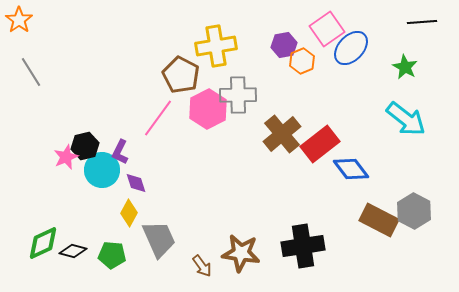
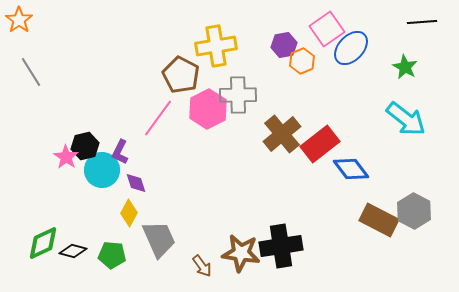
pink star: rotated 15 degrees counterclockwise
black cross: moved 22 px left
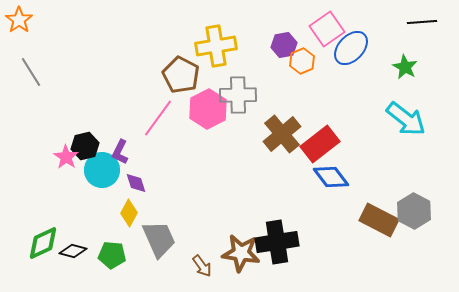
blue diamond: moved 20 px left, 8 px down
black cross: moved 4 px left, 4 px up
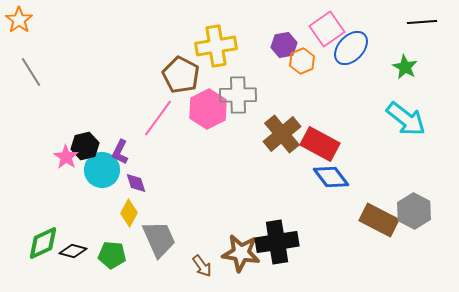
red rectangle: rotated 66 degrees clockwise
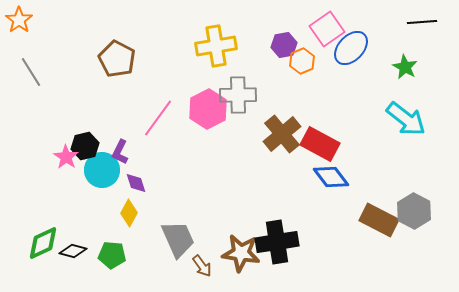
brown pentagon: moved 64 px left, 16 px up
gray trapezoid: moved 19 px right
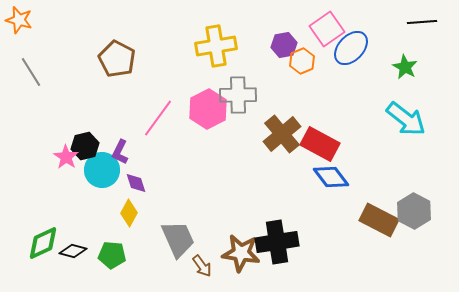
orange star: rotated 20 degrees counterclockwise
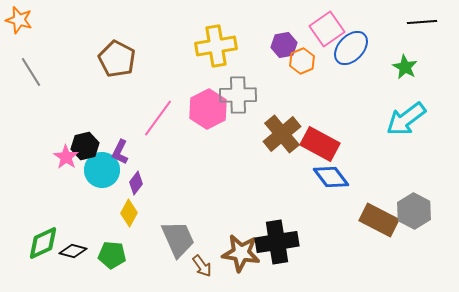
cyan arrow: rotated 105 degrees clockwise
purple diamond: rotated 55 degrees clockwise
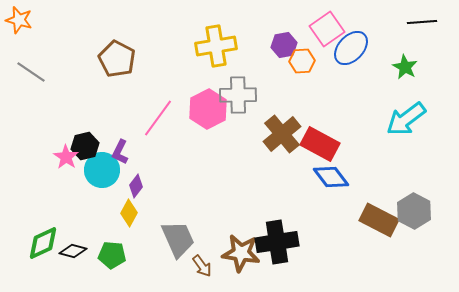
orange hexagon: rotated 20 degrees clockwise
gray line: rotated 24 degrees counterclockwise
purple diamond: moved 3 px down
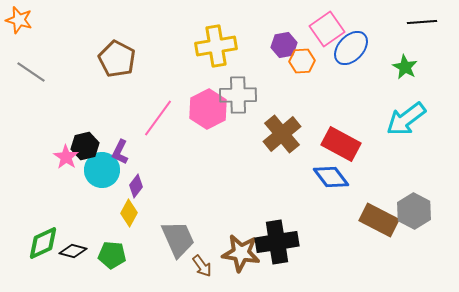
red rectangle: moved 21 px right
